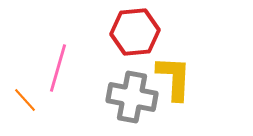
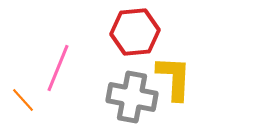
pink line: rotated 6 degrees clockwise
orange line: moved 2 px left
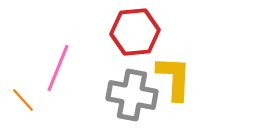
gray cross: moved 2 px up
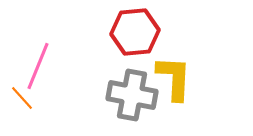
pink line: moved 20 px left, 2 px up
orange line: moved 1 px left, 2 px up
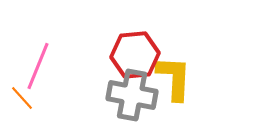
red hexagon: moved 23 px down
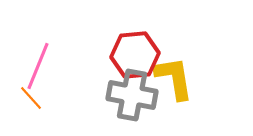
yellow L-shape: rotated 12 degrees counterclockwise
orange line: moved 9 px right
